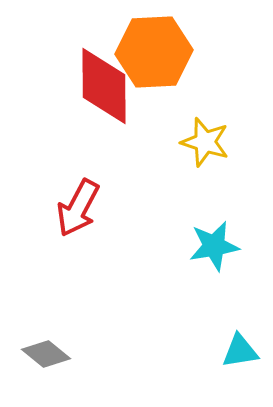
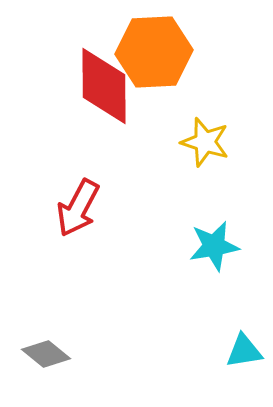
cyan triangle: moved 4 px right
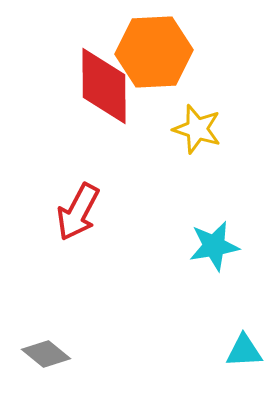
yellow star: moved 8 px left, 13 px up
red arrow: moved 4 px down
cyan triangle: rotated 6 degrees clockwise
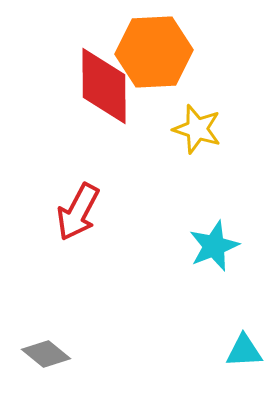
cyan star: rotated 12 degrees counterclockwise
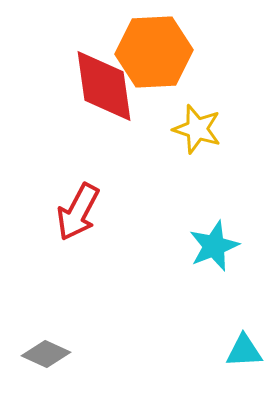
red diamond: rotated 8 degrees counterclockwise
gray diamond: rotated 15 degrees counterclockwise
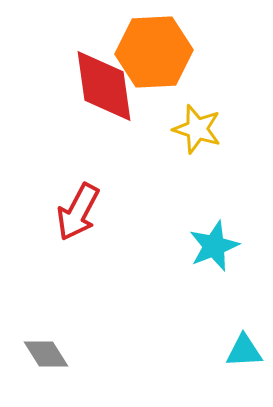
gray diamond: rotated 33 degrees clockwise
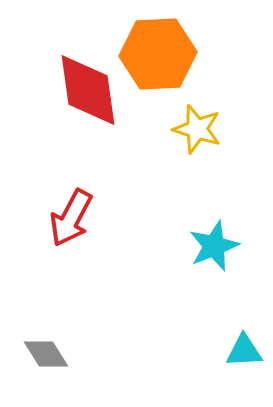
orange hexagon: moved 4 px right, 2 px down
red diamond: moved 16 px left, 4 px down
red arrow: moved 7 px left, 6 px down
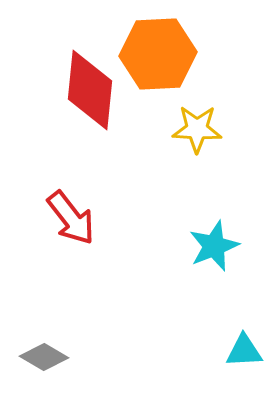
red diamond: moved 2 px right; rotated 14 degrees clockwise
yellow star: rotated 15 degrees counterclockwise
red arrow: rotated 66 degrees counterclockwise
gray diamond: moved 2 px left, 3 px down; rotated 27 degrees counterclockwise
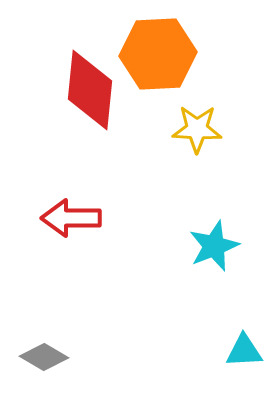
red arrow: rotated 128 degrees clockwise
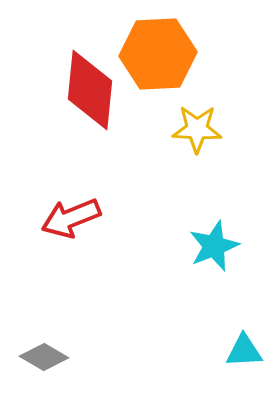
red arrow: rotated 22 degrees counterclockwise
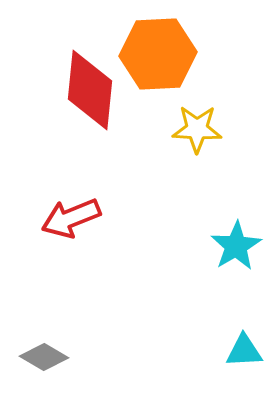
cyan star: moved 22 px right; rotated 9 degrees counterclockwise
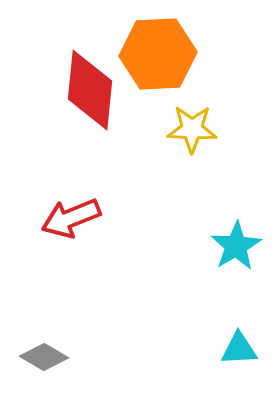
yellow star: moved 5 px left
cyan triangle: moved 5 px left, 2 px up
